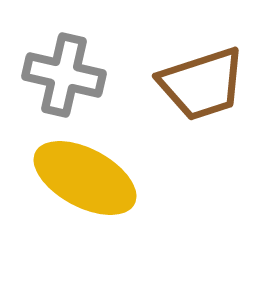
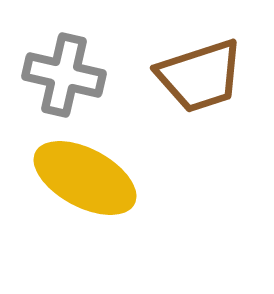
brown trapezoid: moved 2 px left, 8 px up
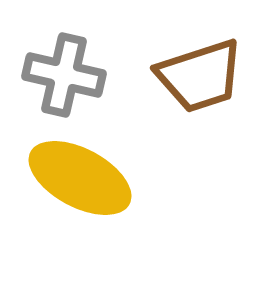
yellow ellipse: moved 5 px left
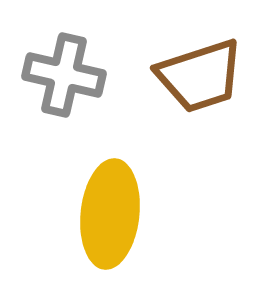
yellow ellipse: moved 30 px right, 36 px down; rotated 68 degrees clockwise
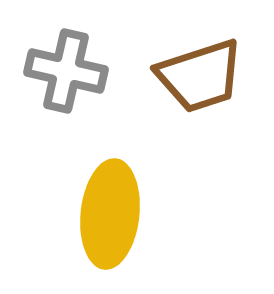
gray cross: moved 2 px right, 4 px up
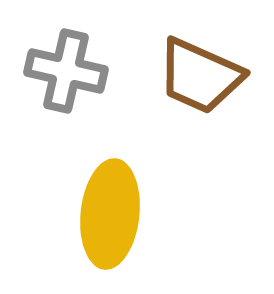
brown trapezoid: rotated 42 degrees clockwise
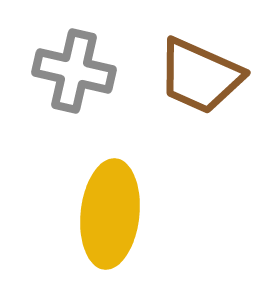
gray cross: moved 8 px right
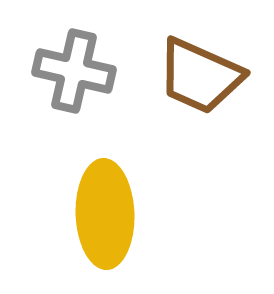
yellow ellipse: moved 5 px left; rotated 8 degrees counterclockwise
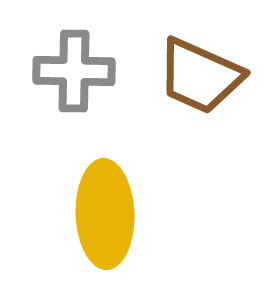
gray cross: rotated 12 degrees counterclockwise
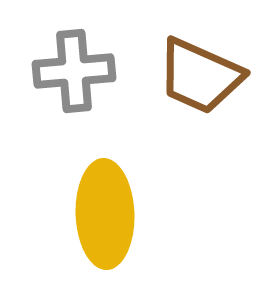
gray cross: rotated 6 degrees counterclockwise
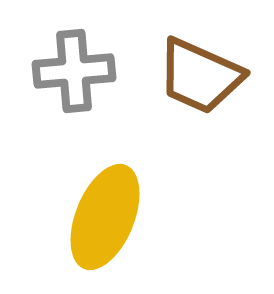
yellow ellipse: moved 3 px down; rotated 24 degrees clockwise
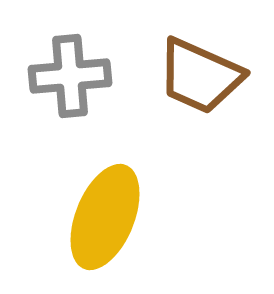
gray cross: moved 4 px left, 5 px down
